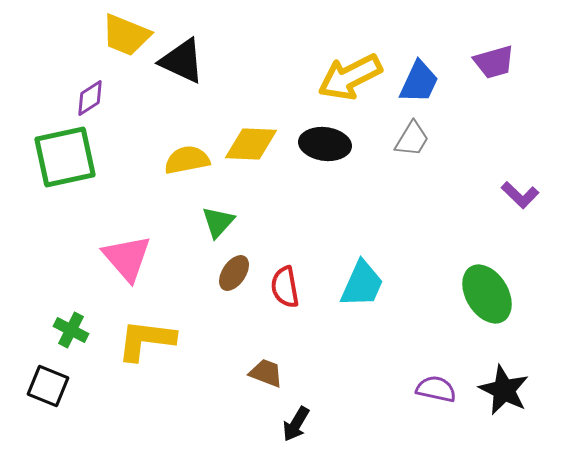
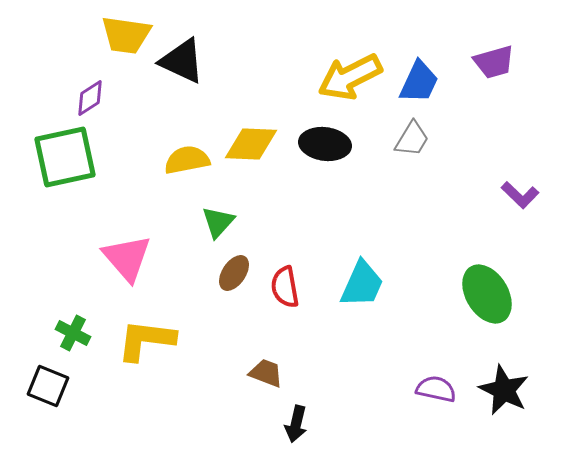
yellow trapezoid: rotated 14 degrees counterclockwise
green cross: moved 2 px right, 3 px down
black arrow: rotated 18 degrees counterclockwise
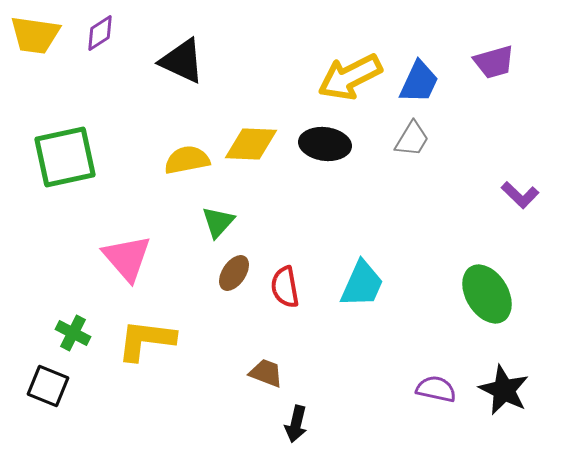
yellow trapezoid: moved 91 px left
purple diamond: moved 10 px right, 65 px up
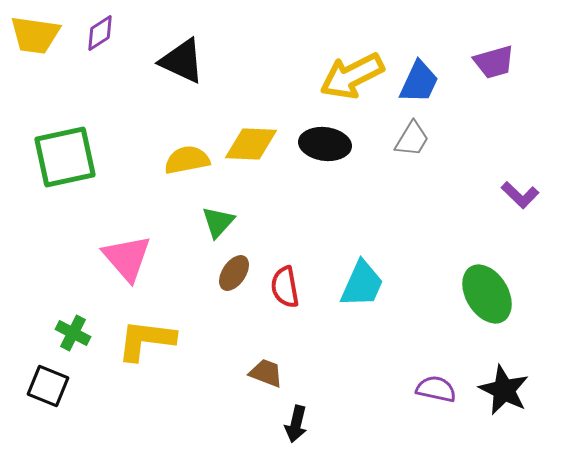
yellow arrow: moved 2 px right, 1 px up
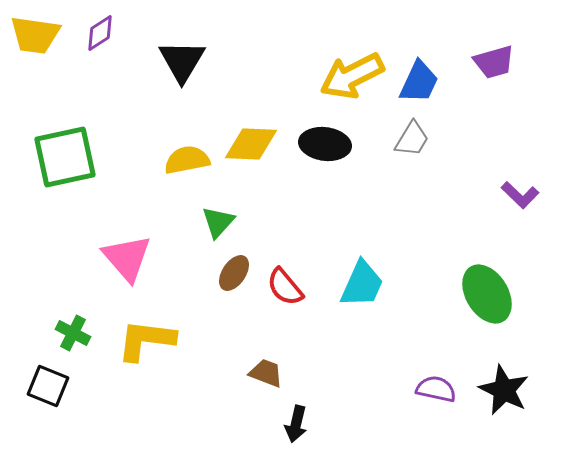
black triangle: rotated 36 degrees clockwise
red semicircle: rotated 30 degrees counterclockwise
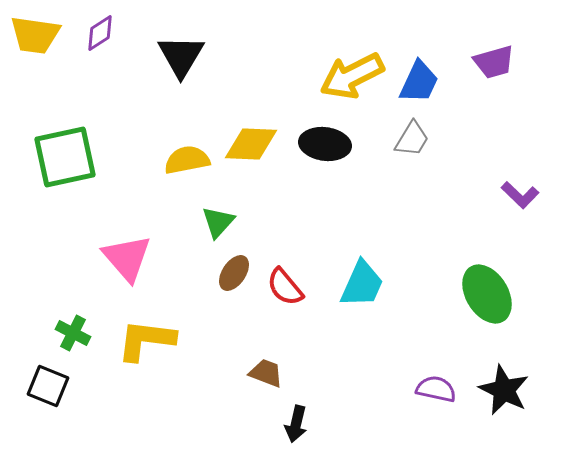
black triangle: moved 1 px left, 5 px up
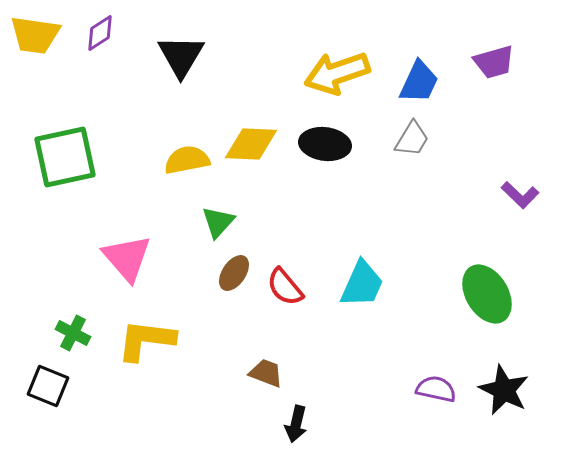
yellow arrow: moved 15 px left, 3 px up; rotated 8 degrees clockwise
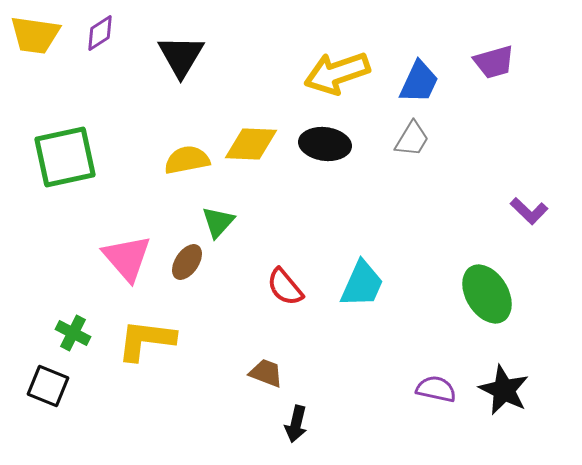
purple L-shape: moved 9 px right, 16 px down
brown ellipse: moved 47 px left, 11 px up
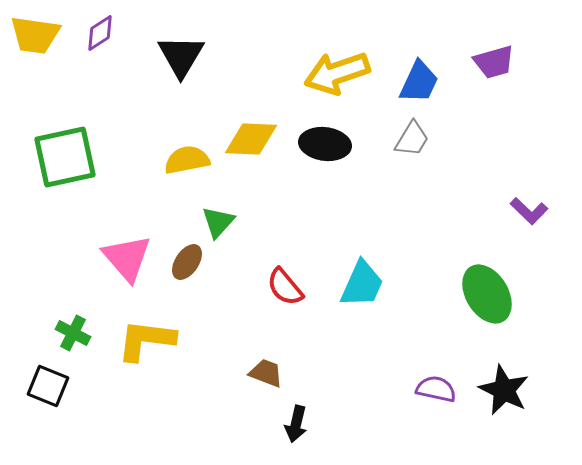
yellow diamond: moved 5 px up
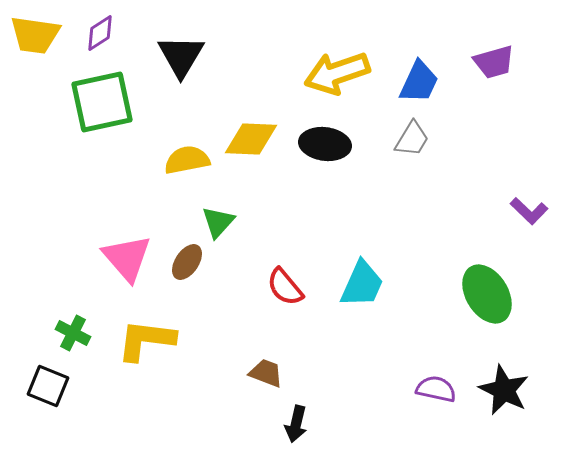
green square: moved 37 px right, 55 px up
